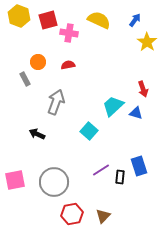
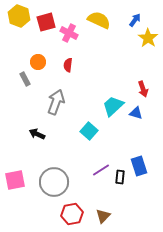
red square: moved 2 px left, 2 px down
pink cross: rotated 18 degrees clockwise
yellow star: moved 1 px right, 4 px up
red semicircle: rotated 72 degrees counterclockwise
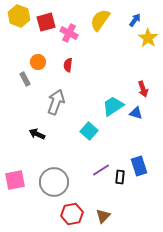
yellow semicircle: moved 1 px right; rotated 80 degrees counterclockwise
cyan trapezoid: rotated 10 degrees clockwise
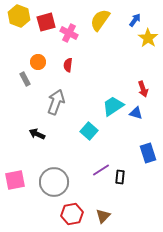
blue rectangle: moved 9 px right, 13 px up
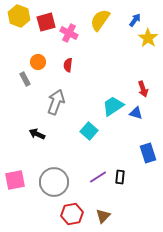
purple line: moved 3 px left, 7 px down
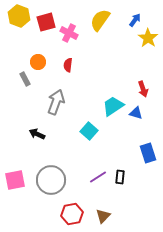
gray circle: moved 3 px left, 2 px up
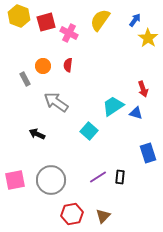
orange circle: moved 5 px right, 4 px down
gray arrow: rotated 75 degrees counterclockwise
